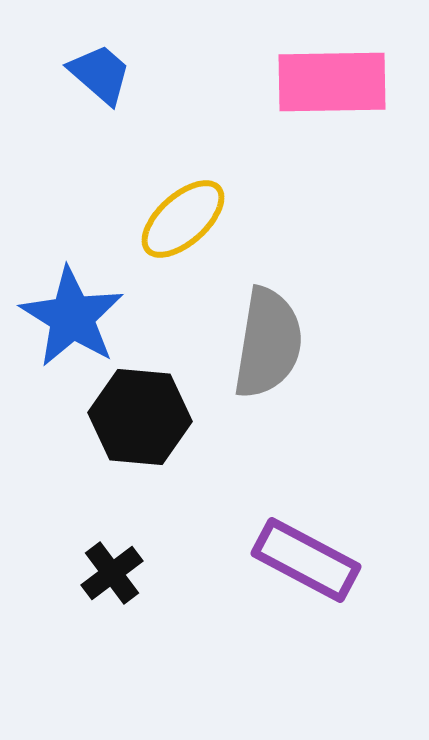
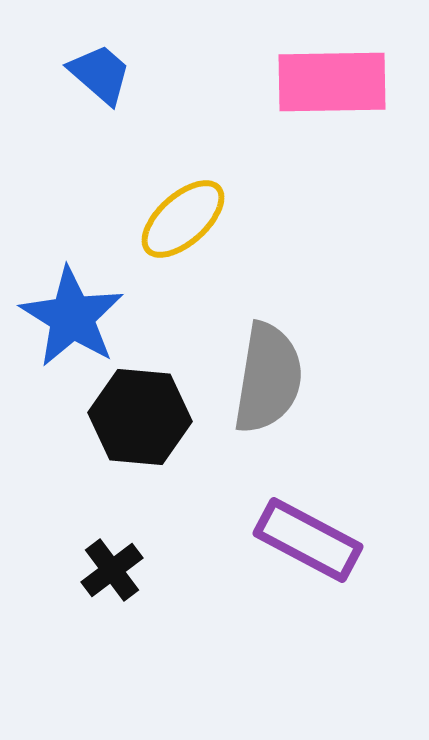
gray semicircle: moved 35 px down
purple rectangle: moved 2 px right, 20 px up
black cross: moved 3 px up
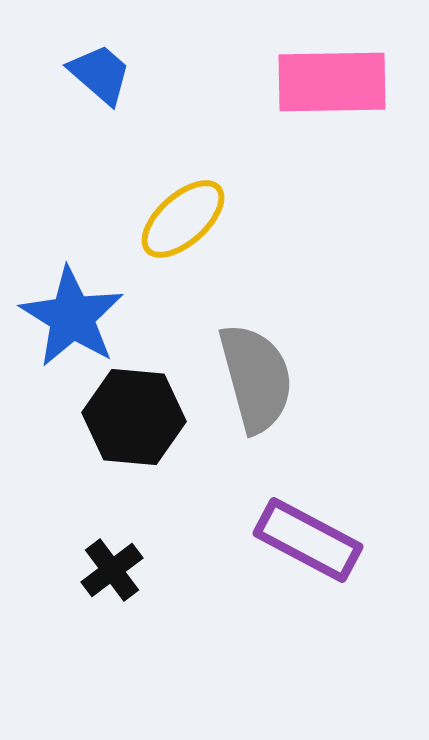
gray semicircle: moved 12 px left; rotated 24 degrees counterclockwise
black hexagon: moved 6 px left
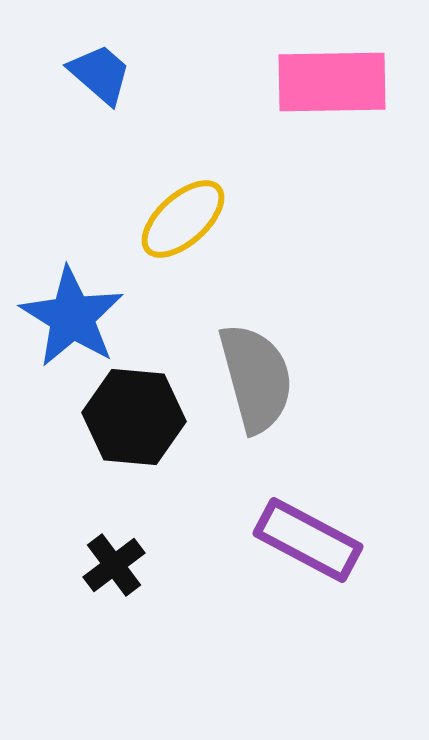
black cross: moved 2 px right, 5 px up
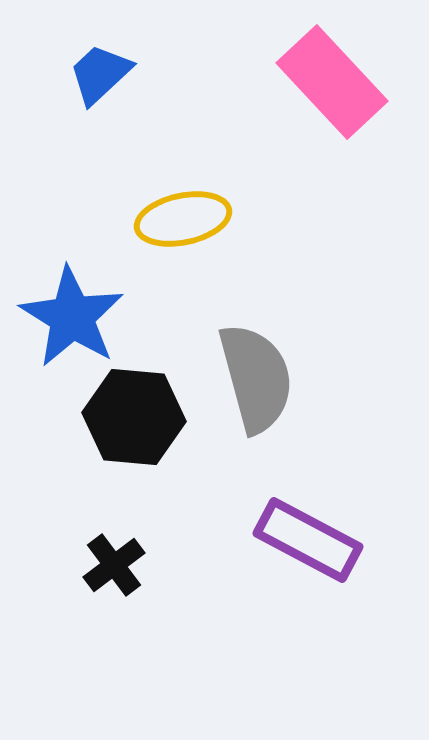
blue trapezoid: rotated 84 degrees counterclockwise
pink rectangle: rotated 48 degrees clockwise
yellow ellipse: rotated 30 degrees clockwise
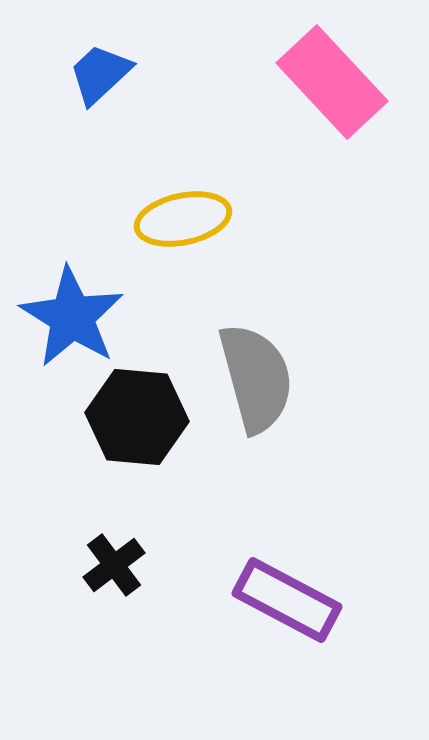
black hexagon: moved 3 px right
purple rectangle: moved 21 px left, 60 px down
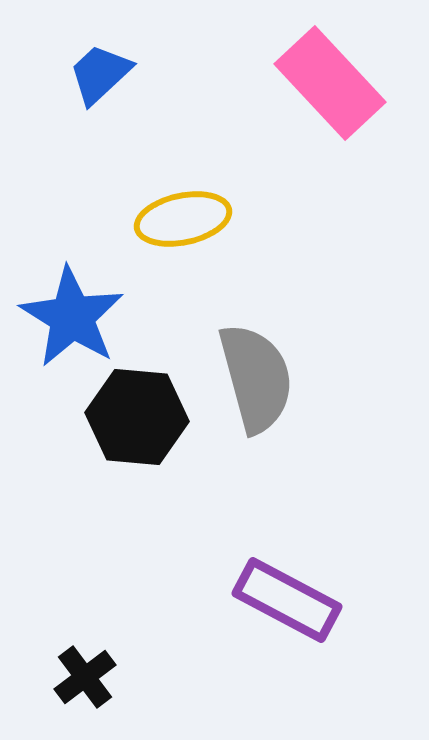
pink rectangle: moved 2 px left, 1 px down
black cross: moved 29 px left, 112 px down
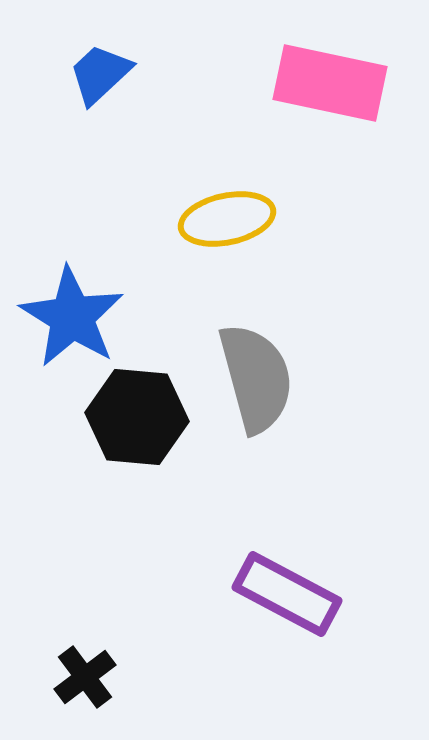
pink rectangle: rotated 35 degrees counterclockwise
yellow ellipse: moved 44 px right
purple rectangle: moved 6 px up
